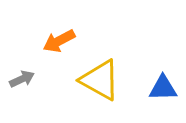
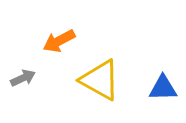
gray arrow: moved 1 px right, 1 px up
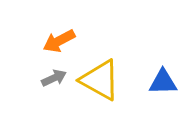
gray arrow: moved 31 px right
blue triangle: moved 6 px up
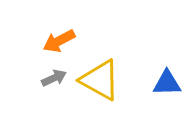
blue triangle: moved 4 px right, 1 px down
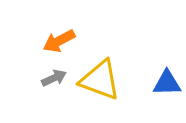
yellow triangle: rotated 9 degrees counterclockwise
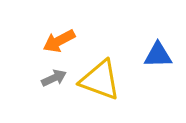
blue triangle: moved 9 px left, 28 px up
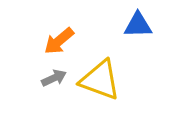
orange arrow: rotated 12 degrees counterclockwise
blue triangle: moved 20 px left, 30 px up
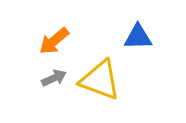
blue triangle: moved 12 px down
orange arrow: moved 5 px left
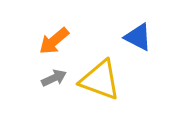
blue triangle: rotated 28 degrees clockwise
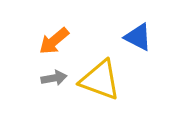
gray arrow: rotated 15 degrees clockwise
